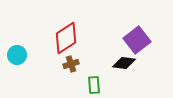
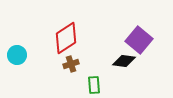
purple square: moved 2 px right; rotated 12 degrees counterclockwise
black diamond: moved 2 px up
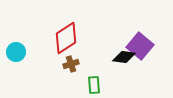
purple square: moved 1 px right, 6 px down
cyan circle: moved 1 px left, 3 px up
black diamond: moved 4 px up
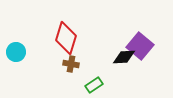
red diamond: rotated 40 degrees counterclockwise
black diamond: rotated 10 degrees counterclockwise
brown cross: rotated 28 degrees clockwise
green rectangle: rotated 60 degrees clockwise
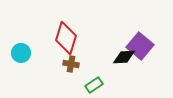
cyan circle: moved 5 px right, 1 px down
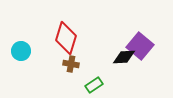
cyan circle: moved 2 px up
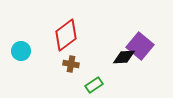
red diamond: moved 3 px up; rotated 36 degrees clockwise
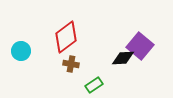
red diamond: moved 2 px down
black diamond: moved 1 px left, 1 px down
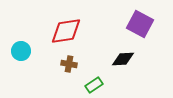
red diamond: moved 6 px up; rotated 28 degrees clockwise
purple square: moved 22 px up; rotated 12 degrees counterclockwise
black diamond: moved 1 px down
brown cross: moved 2 px left
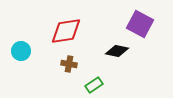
black diamond: moved 6 px left, 8 px up; rotated 15 degrees clockwise
